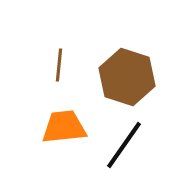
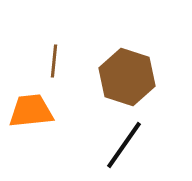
brown line: moved 5 px left, 4 px up
orange trapezoid: moved 33 px left, 16 px up
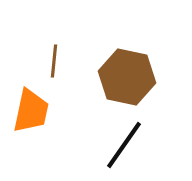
brown hexagon: rotated 6 degrees counterclockwise
orange trapezoid: rotated 108 degrees clockwise
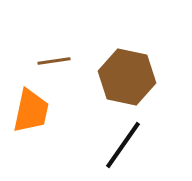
brown line: rotated 76 degrees clockwise
black line: moved 1 px left
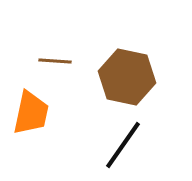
brown line: moved 1 px right; rotated 12 degrees clockwise
orange trapezoid: moved 2 px down
